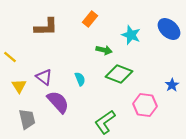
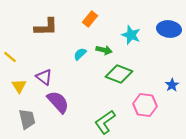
blue ellipse: rotated 35 degrees counterclockwise
cyan semicircle: moved 25 px up; rotated 112 degrees counterclockwise
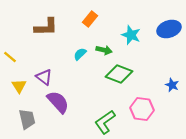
blue ellipse: rotated 25 degrees counterclockwise
blue star: rotated 16 degrees counterclockwise
pink hexagon: moved 3 px left, 4 px down
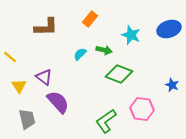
green L-shape: moved 1 px right, 1 px up
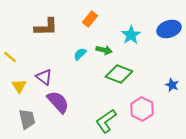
cyan star: rotated 18 degrees clockwise
pink hexagon: rotated 20 degrees clockwise
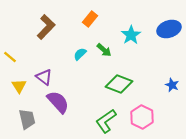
brown L-shape: rotated 45 degrees counterclockwise
green arrow: rotated 28 degrees clockwise
green diamond: moved 10 px down
pink hexagon: moved 8 px down
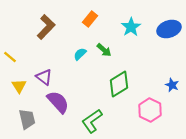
cyan star: moved 8 px up
green diamond: rotated 52 degrees counterclockwise
pink hexagon: moved 8 px right, 7 px up
green L-shape: moved 14 px left
